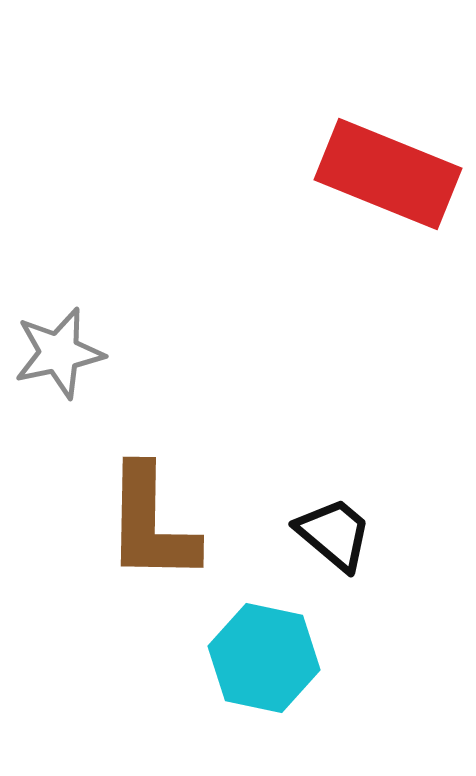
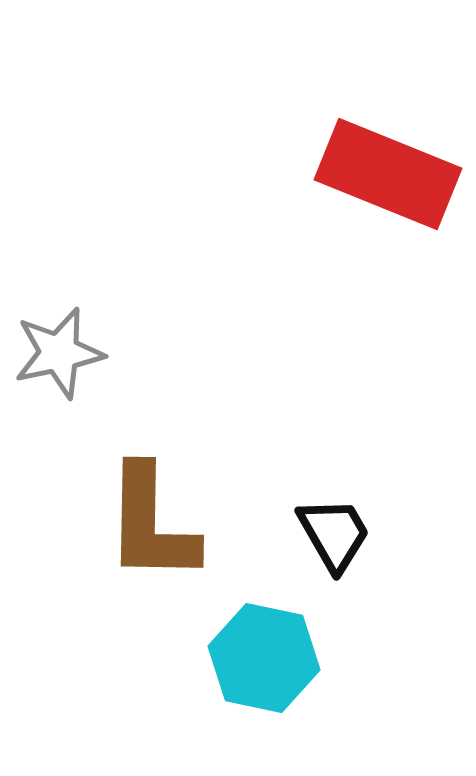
black trapezoid: rotated 20 degrees clockwise
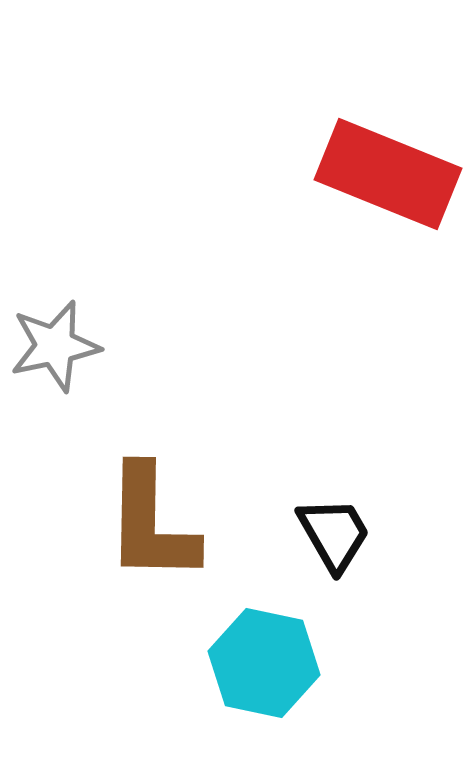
gray star: moved 4 px left, 7 px up
cyan hexagon: moved 5 px down
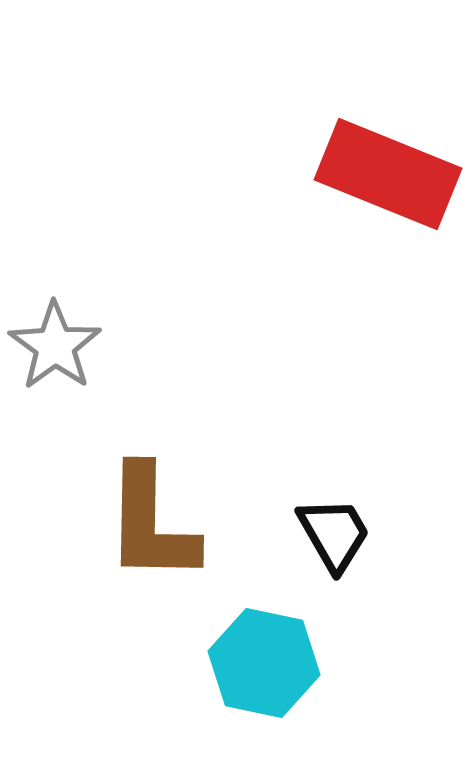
gray star: rotated 24 degrees counterclockwise
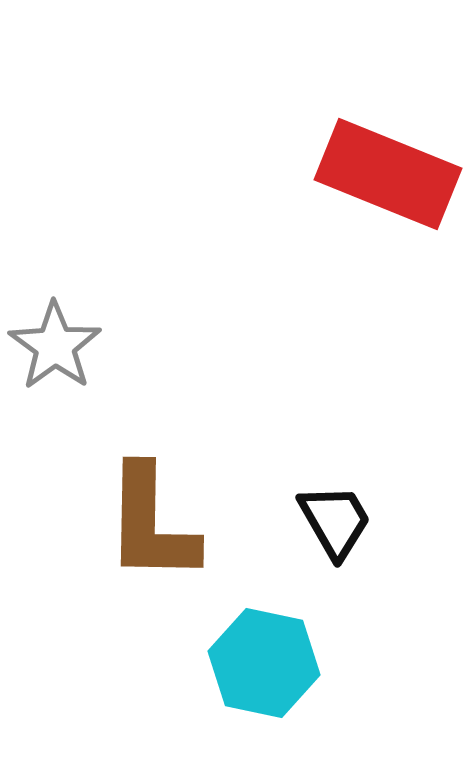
black trapezoid: moved 1 px right, 13 px up
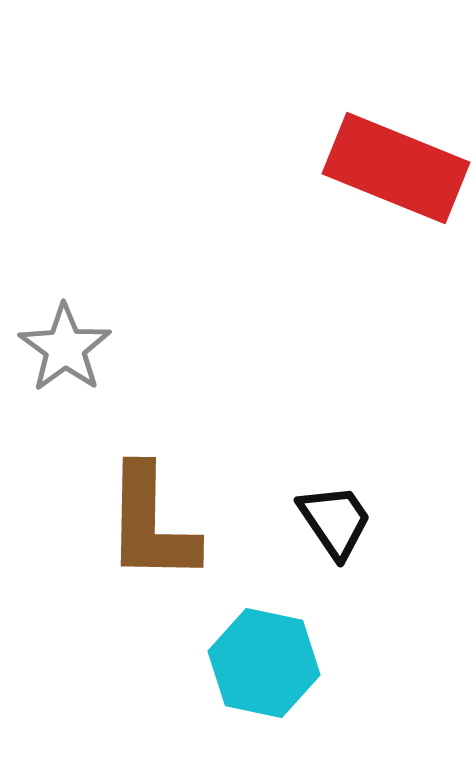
red rectangle: moved 8 px right, 6 px up
gray star: moved 10 px right, 2 px down
black trapezoid: rotated 4 degrees counterclockwise
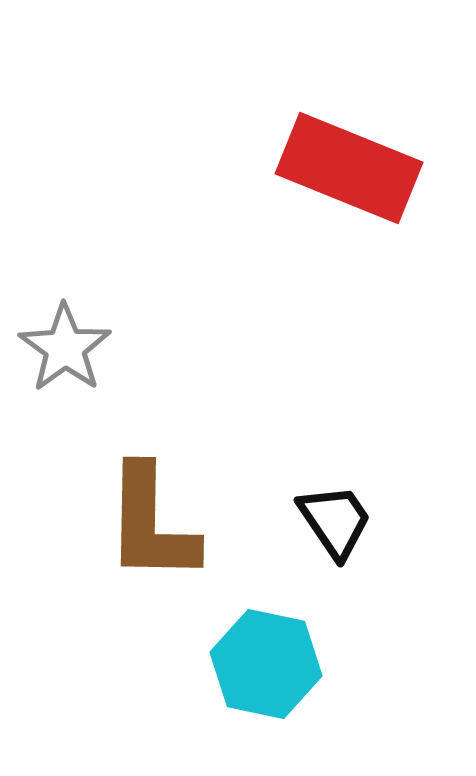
red rectangle: moved 47 px left
cyan hexagon: moved 2 px right, 1 px down
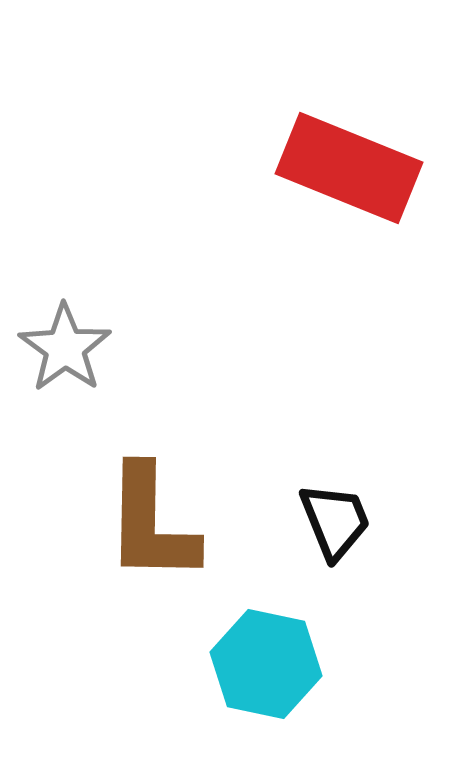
black trapezoid: rotated 12 degrees clockwise
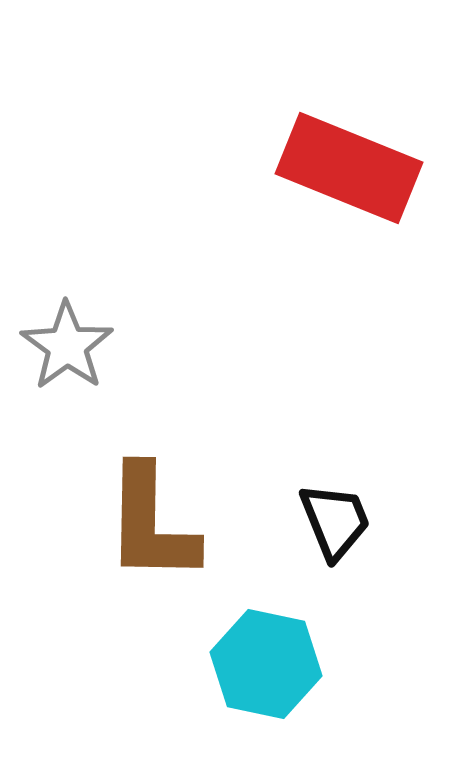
gray star: moved 2 px right, 2 px up
